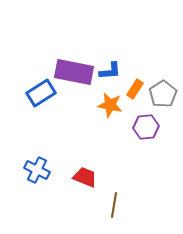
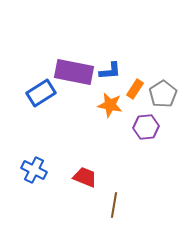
blue cross: moved 3 px left
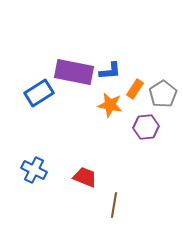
blue rectangle: moved 2 px left
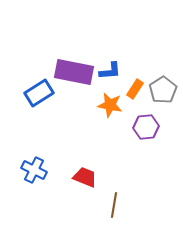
gray pentagon: moved 4 px up
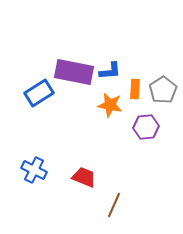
orange rectangle: rotated 30 degrees counterclockwise
red trapezoid: moved 1 px left
brown line: rotated 15 degrees clockwise
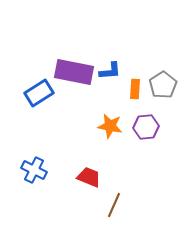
gray pentagon: moved 5 px up
orange star: moved 21 px down
red trapezoid: moved 5 px right
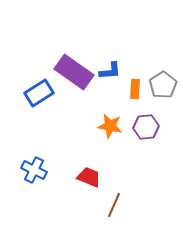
purple rectangle: rotated 24 degrees clockwise
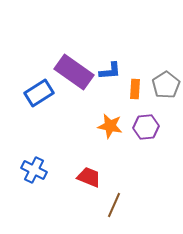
gray pentagon: moved 3 px right
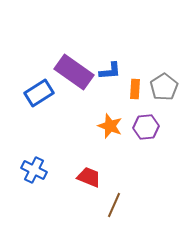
gray pentagon: moved 2 px left, 2 px down
orange star: rotated 10 degrees clockwise
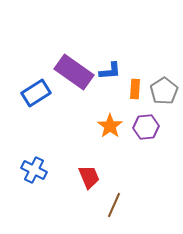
gray pentagon: moved 4 px down
blue rectangle: moved 3 px left
orange star: rotated 15 degrees clockwise
red trapezoid: rotated 45 degrees clockwise
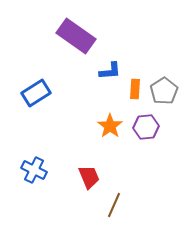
purple rectangle: moved 2 px right, 36 px up
